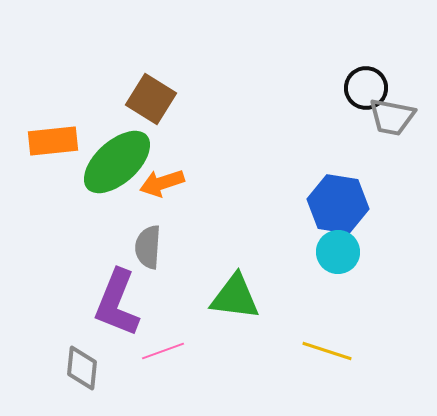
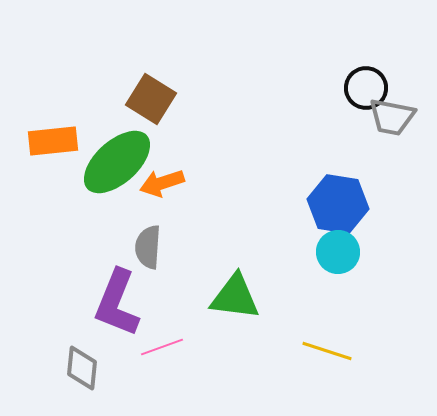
pink line: moved 1 px left, 4 px up
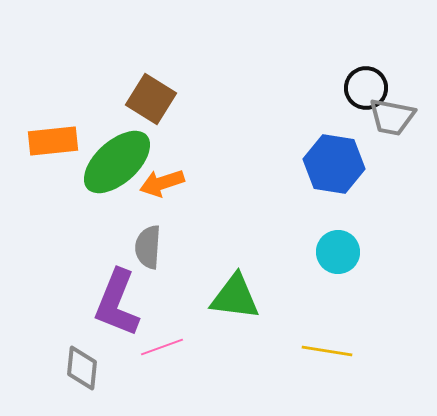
blue hexagon: moved 4 px left, 40 px up
yellow line: rotated 9 degrees counterclockwise
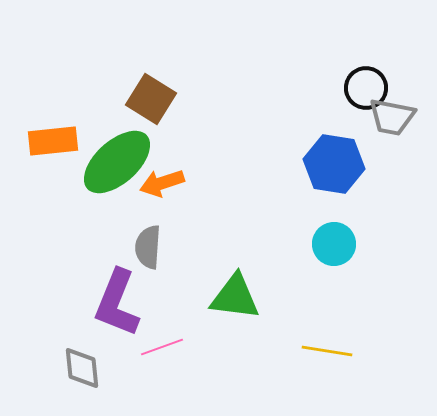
cyan circle: moved 4 px left, 8 px up
gray diamond: rotated 12 degrees counterclockwise
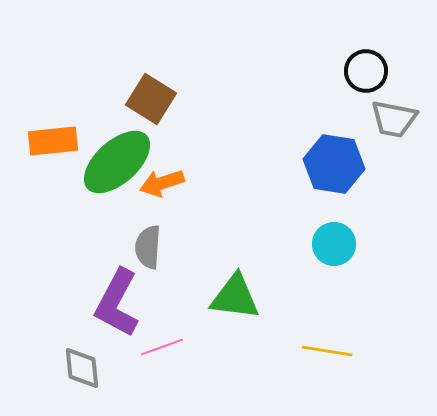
black circle: moved 17 px up
gray trapezoid: moved 2 px right, 2 px down
purple L-shape: rotated 6 degrees clockwise
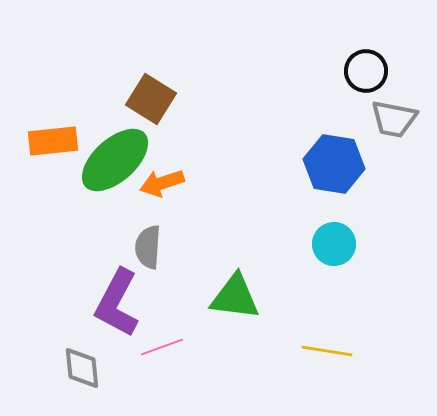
green ellipse: moved 2 px left, 2 px up
